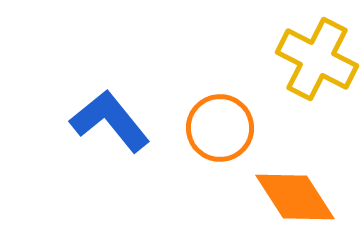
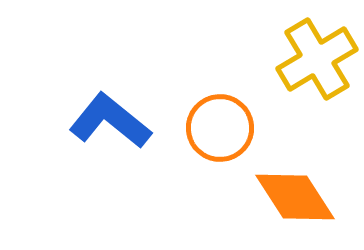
yellow cross: rotated 32 degrees clockwise
blue L-shape: rotated 12 degrees counterclockwise
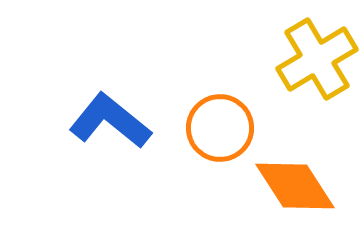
orange diamond: moved 11 px up
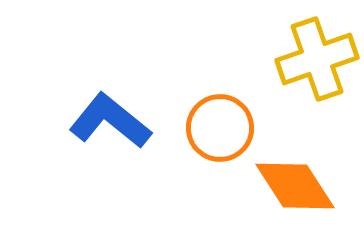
yellow cross: rotated 12 degrees clockwise
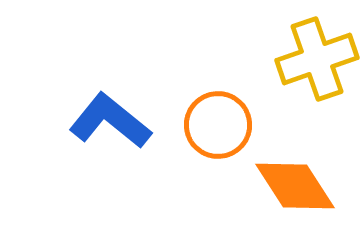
orange circle: moved 2 px left, 3 px up
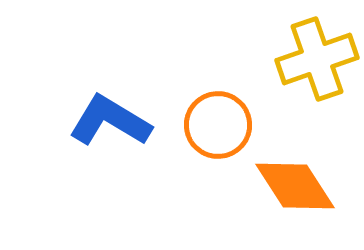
blue L-shape: rotated 8 degrees counterclockwise
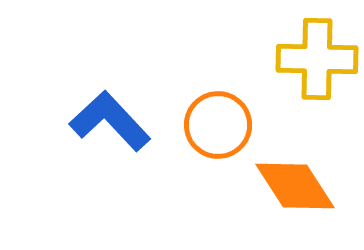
yellow cross: rotated 20 degrees clockwise
blue L-shape: rotated 16 degrees clockwise
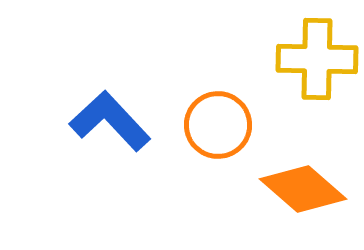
orange diamond: moved 8 px right, 3 px down; rotated 16 degrees counterclockwise
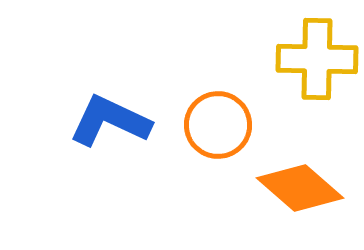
blue L-shape: rotated 22 degrees counterclockwise
orange diamond: moved 3 px left, 1 px up
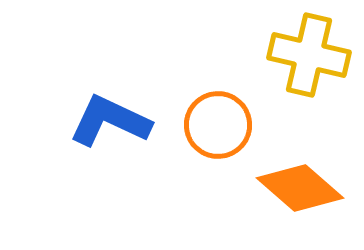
yellow cross: moved 8 px left, 4 px up; rotated 12 degrees clockwise
